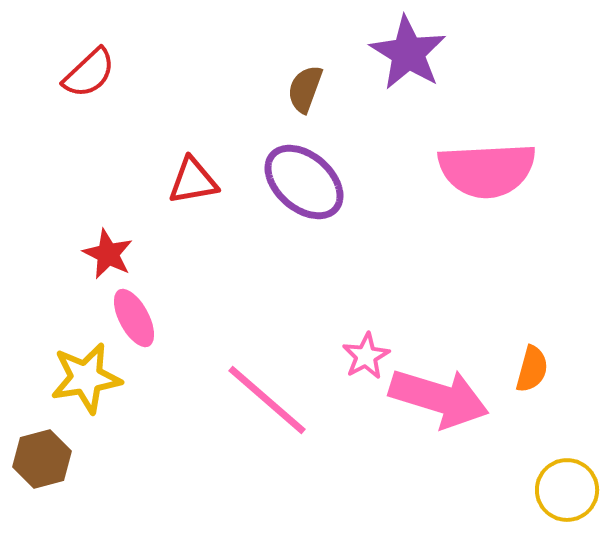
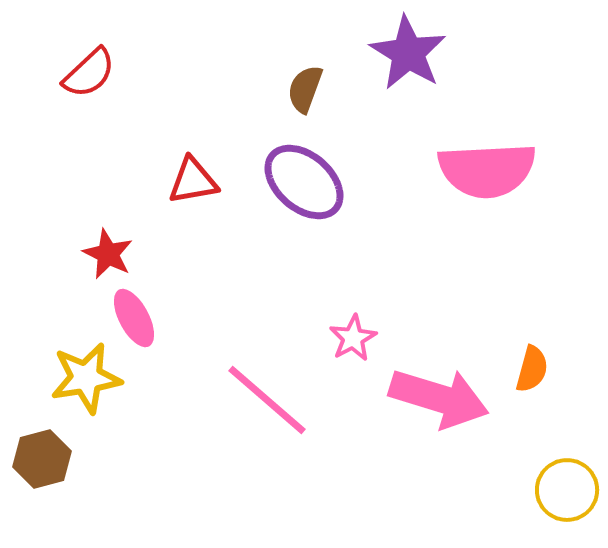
pink star: moved 13 px left, 18 px up
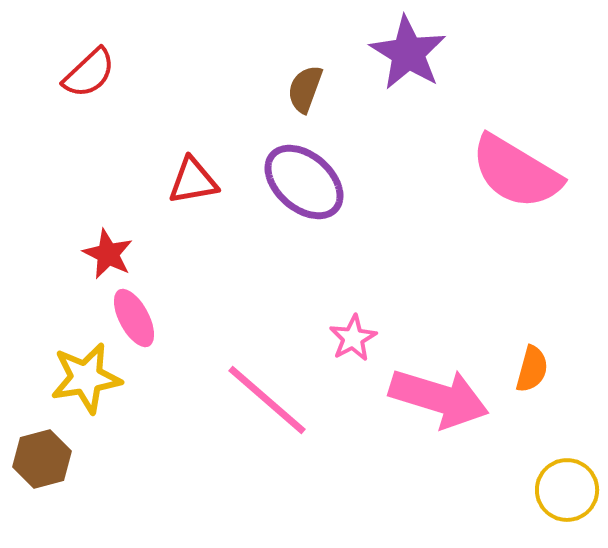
pink semicircle: moved 29 px right, 2 px down; rotated 34 degrees clockwise
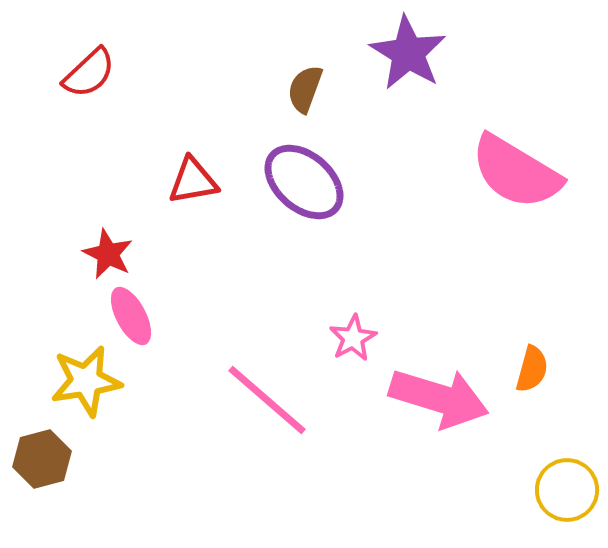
pink ellipse: moved 3 px left, 2 px up
yellow star: moved 3 px down
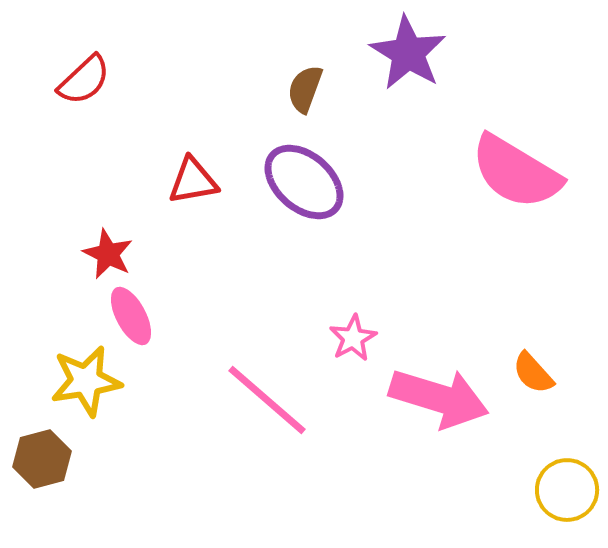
red semicircle: moved 5 px left, 7 px down
orange semicircle: moved 1 px right, 4 px down; rotated 123 degrees clockwise
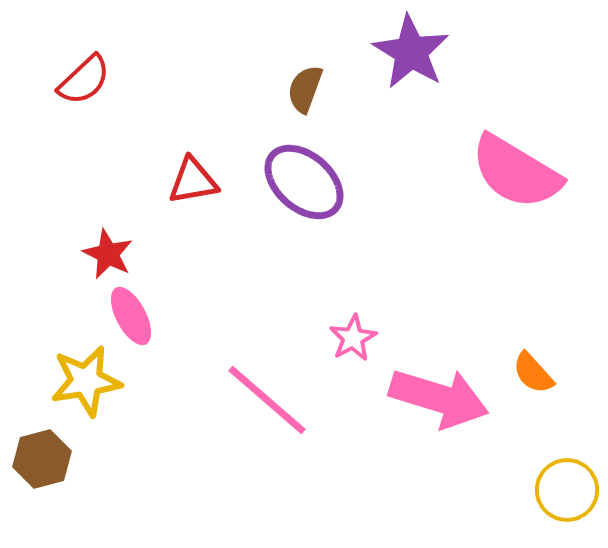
purple star: moved 3 px right, 1 px up
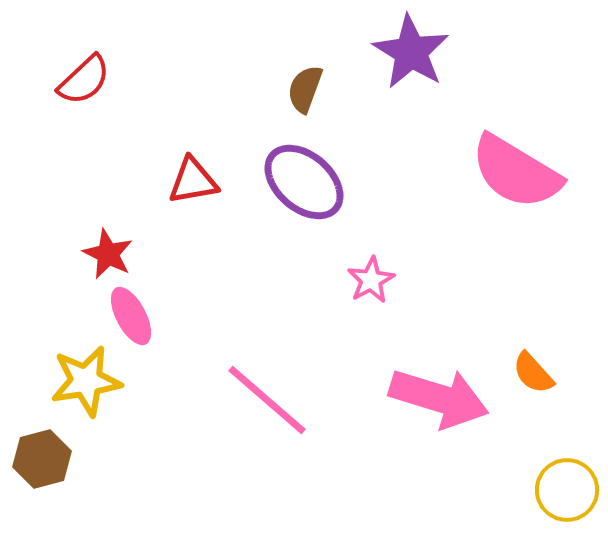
pink star: moved 18 px right, 58 px up
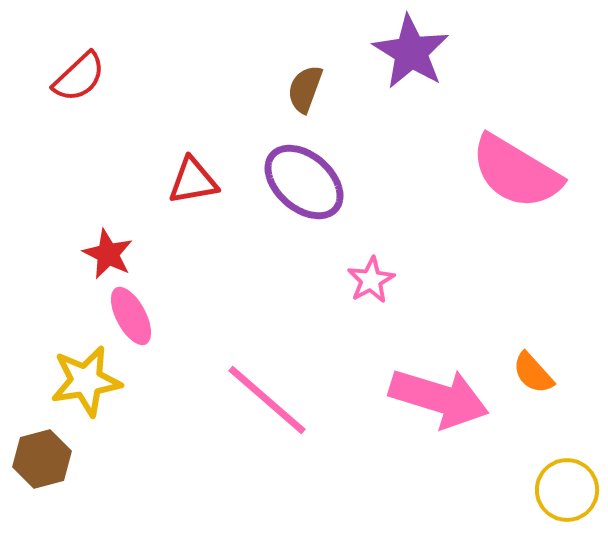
red semicircle: moved 5 px left, 3 px up
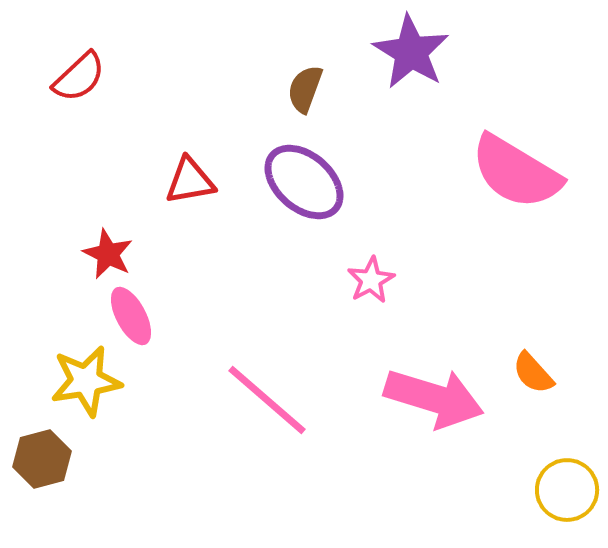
red triangle: moved 3 px left
pink arrow: moved 5 px left
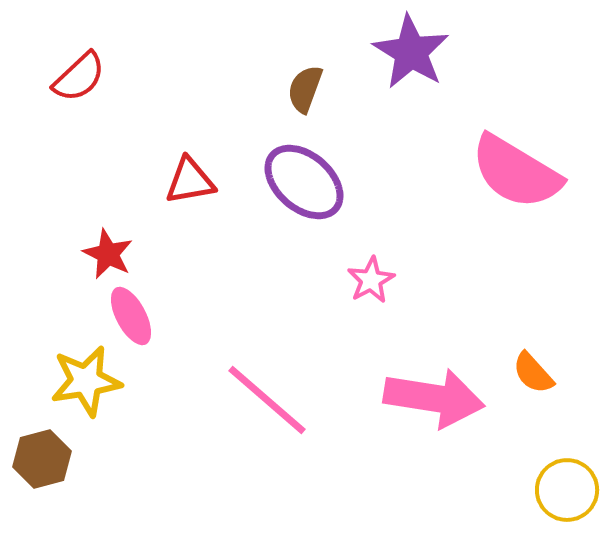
pink arrow: rotated 8 degrees counterclockwise
